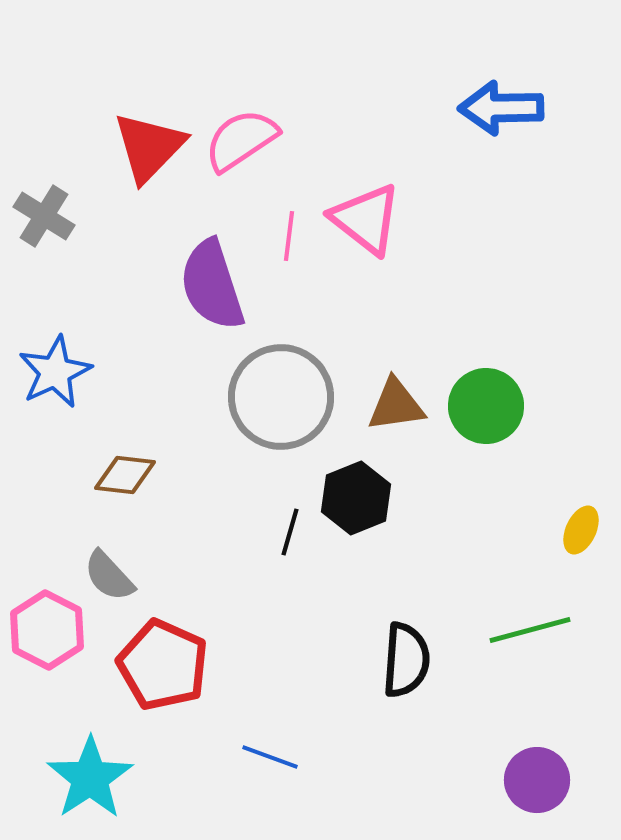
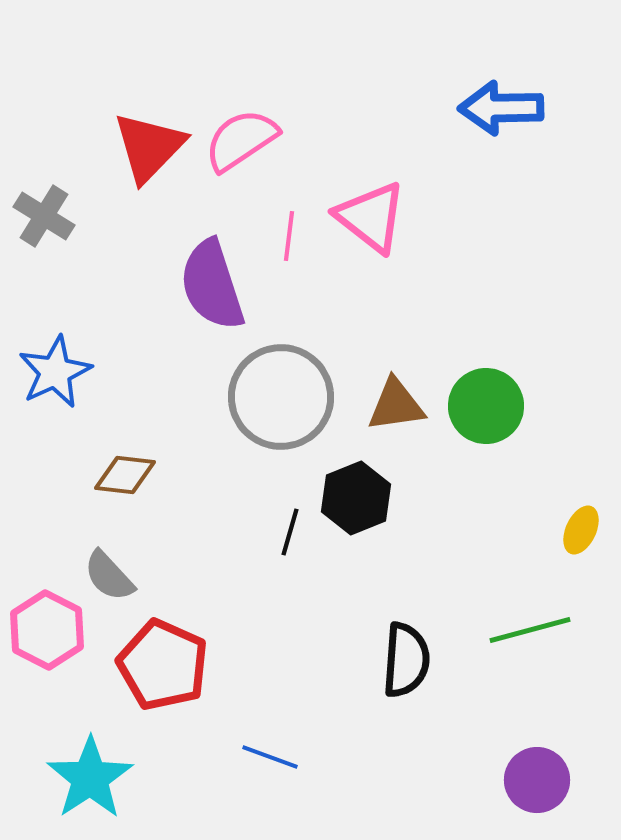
pink triangle: moved 5 px right, 2 px up
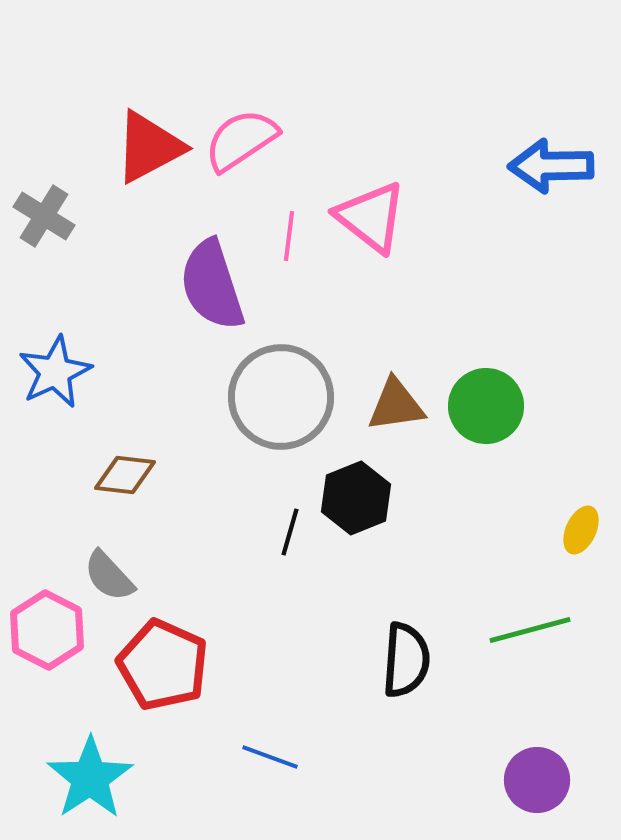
blue arrow: moved 50 px right, 58 px down
red triangle: rotated 18 degrees clockwise
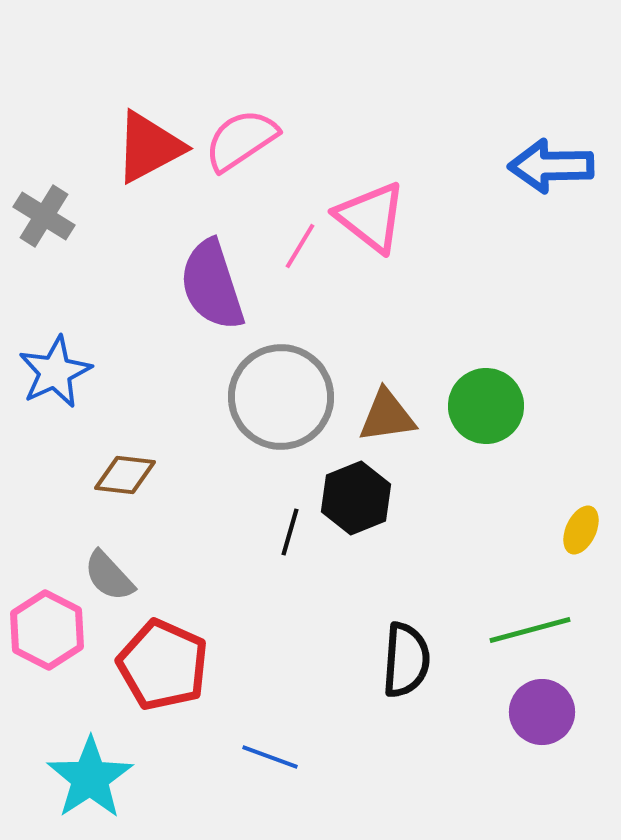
pink line: moved 11 px right, 10 px down; rotated 24 degrees clockwise
brown triangle: moved 9 px left, 11 px down
purple circle: moved 5 px right, 68 px up
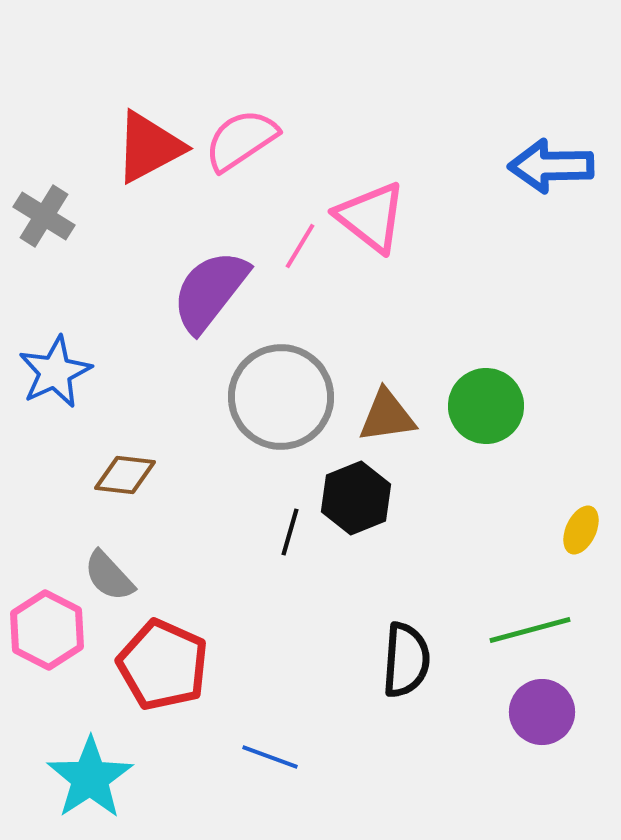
purple semicircle: moved 2 px left, 6 px down; rotated 56 degrees clockwise
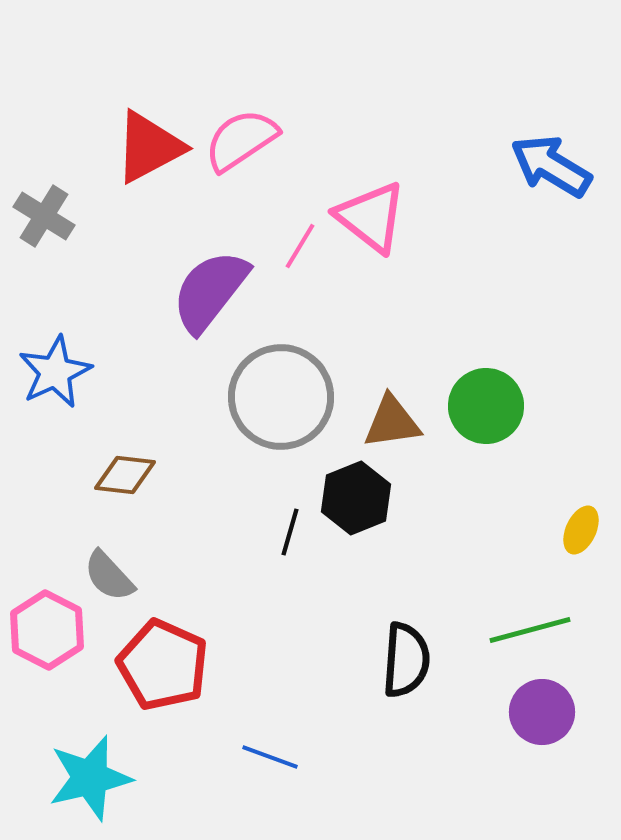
blue arrow: rotated 32 degrees clockwise
brown triangle: moved 5 px right, 6 px down
cyan star: rotated 20 degrees clockwise
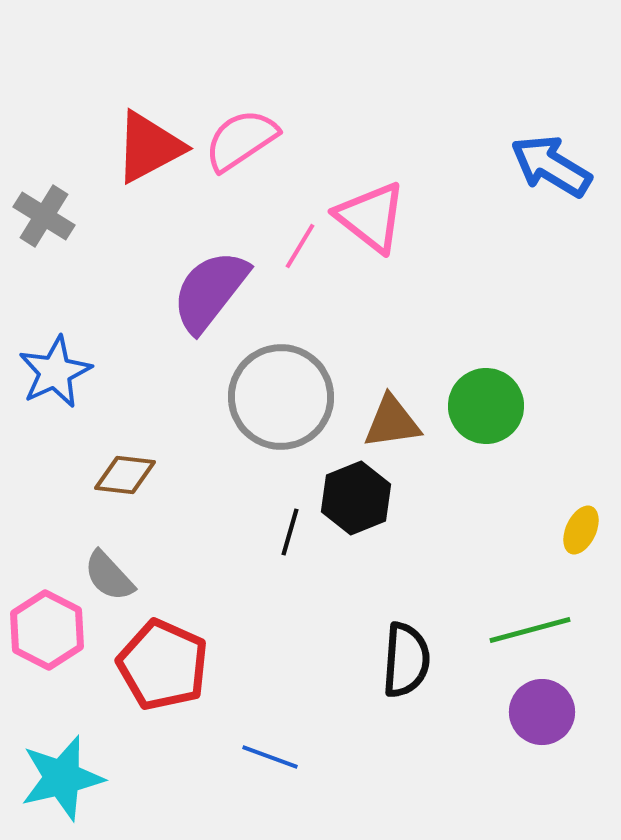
cyan star: moved 28 px left
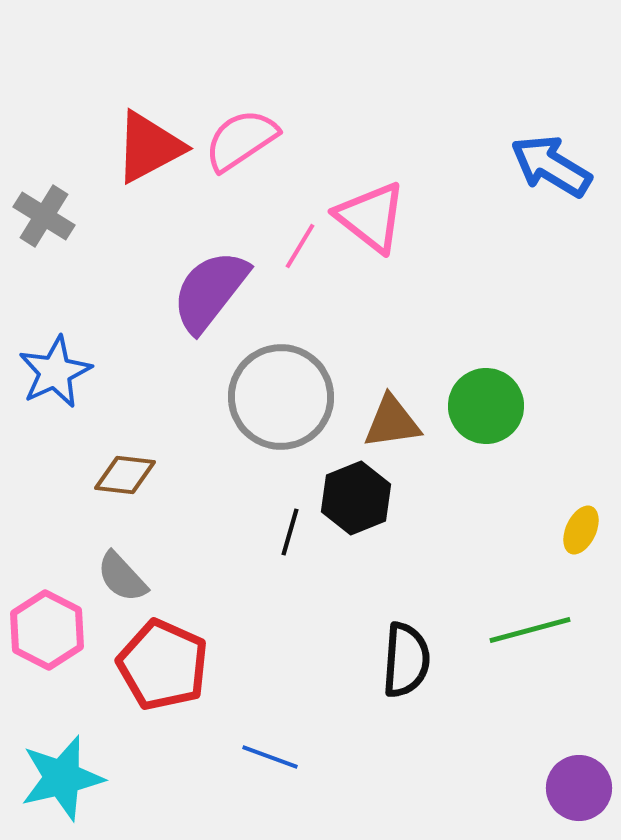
gray semicircle: moved 13 px right, 1 px down
purple circle: moved 37 px right, 76 px down
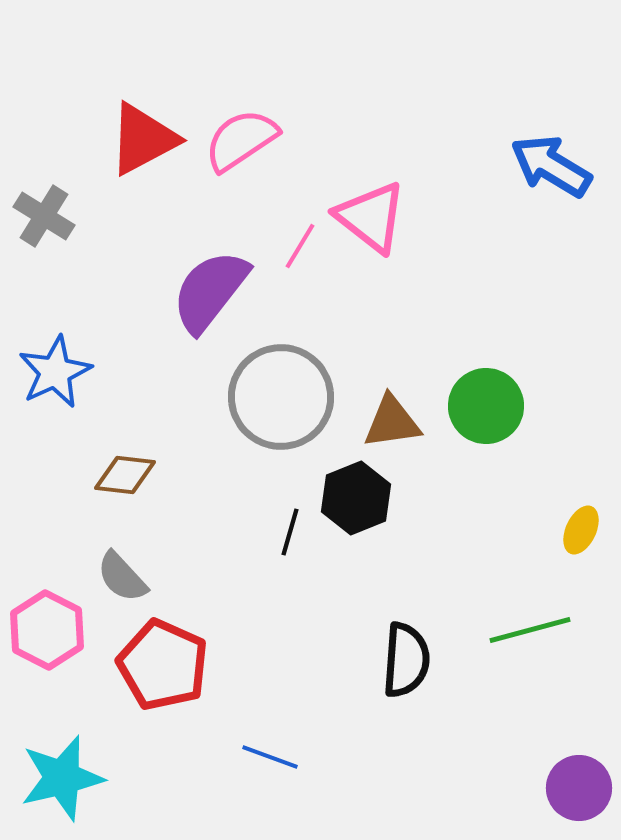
red triangle: moved 6 px left, 8 px up
